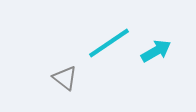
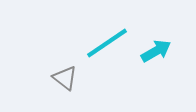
cyan line: moved 2 px left
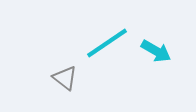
cyan arrow: rotated 60 degrees clockwise
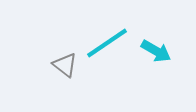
gray triangle: moved 13 px up
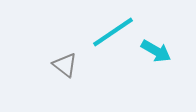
cyan line: moved 6 px right, 11 px up
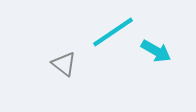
gray triangle: moved 1 px left, 1 px up
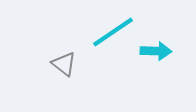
cyan arrow: rotated 28 degrees counterclockwise
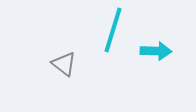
cyan line: moved 2 px up; rotated 39 degrees counterclockwise
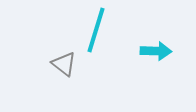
cyan line: moved 17 px left
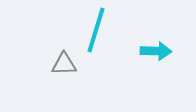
gray triangle: rotated 40 degrees counterclockwise
